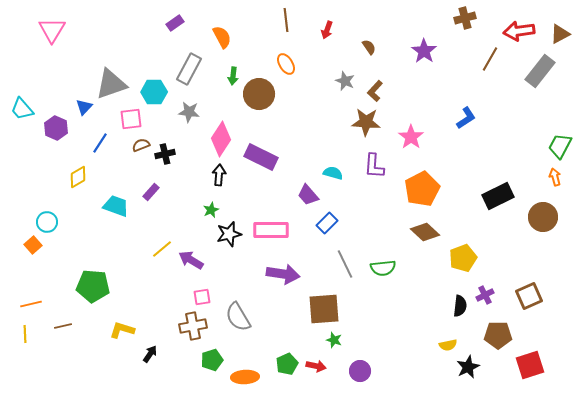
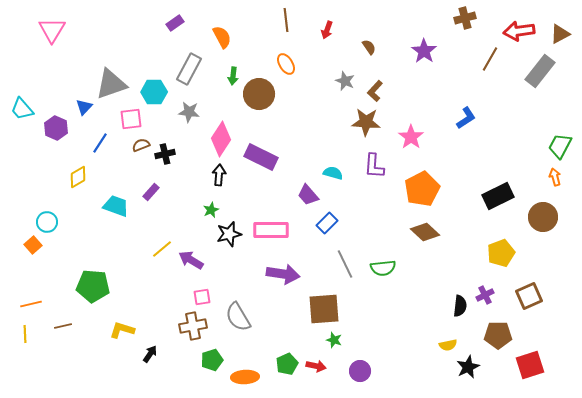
yellow pentagon at (463, 258): moved 38 px right, 5 px up
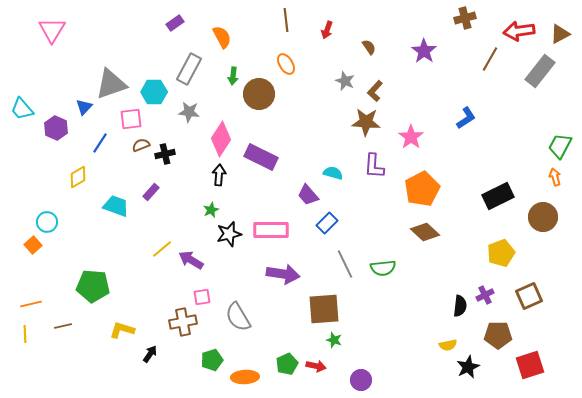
brown cross at (193, 326): moved 10 px left, 4 px up
purple circle at (360, 371): moved 1 px right, 9 px down
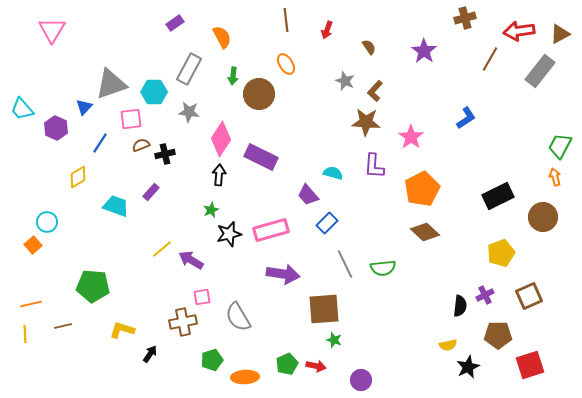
pink rectangle at (271, 230): rotated 16 degrees counterclockwise
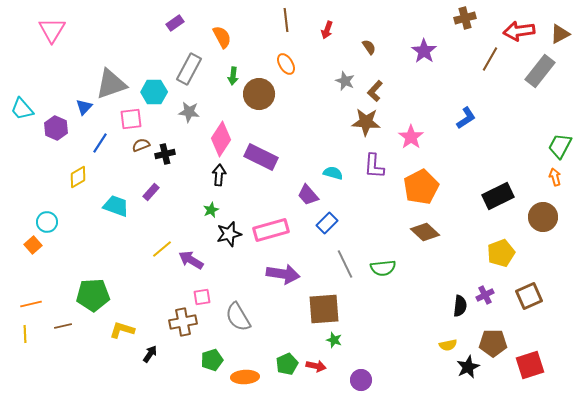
orange pentagon at (422, 189): moved 1 px left, 2 px up
green pentagon at (93, 286): moved 9 px down; rotated 8 degrees counterclockwise
brown pentagon at (498, 335): moved 5 px left, 8 px down
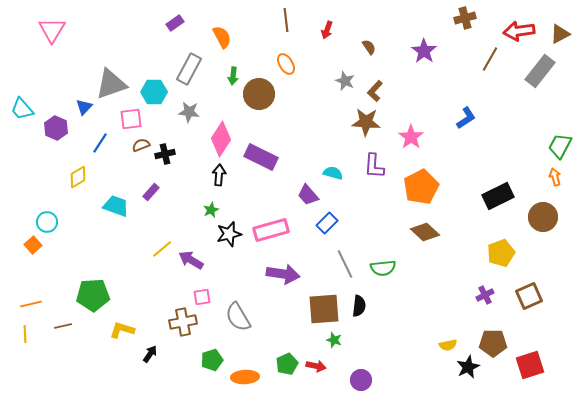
black semicircle at (460, 306): moved 101 px left
